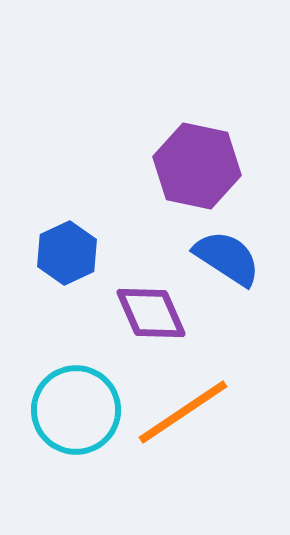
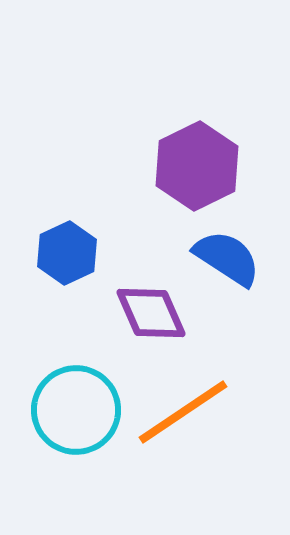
purple hexagon: rotated 22 degrees clockwise
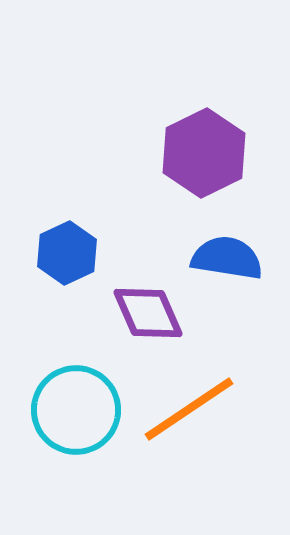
purple hexagon: moved 7 px right, 13 px up
blue semicircle: rotated 24 degrees counterclockwise
purple diamond: moved 3 px left
orange line: moved 6 px right, 3 px up
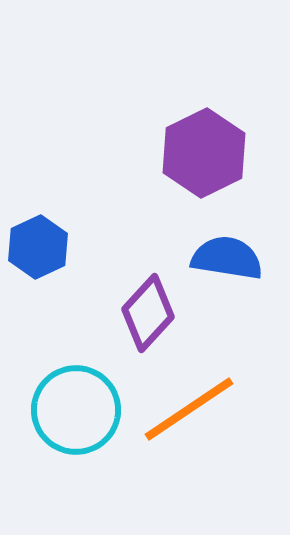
blue hexagon: moved 29 px left, 6 px up
purple diamond: rotated 66 degrees clockwise
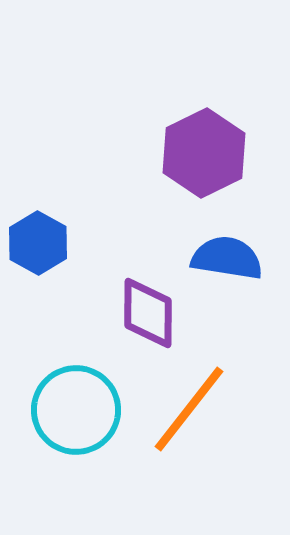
blue hexagon: moved 4 px up; rotated 6 degrees counterclockwise
purple diamond: rotated 42 degrees counterclockwise
orange line: rotated 18 degrees counterclockwise
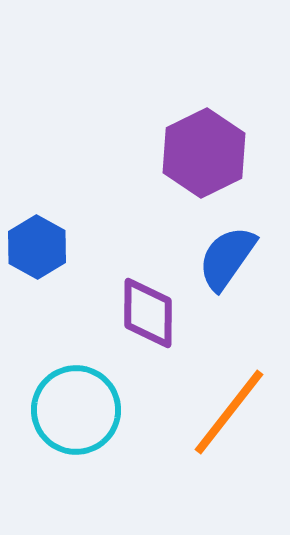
blue hexagon: moved 1 px left, 4 px down
blue semicircle: rotated 64 degrees counterclockwise
orange line: moved 40 px right, 3 px down
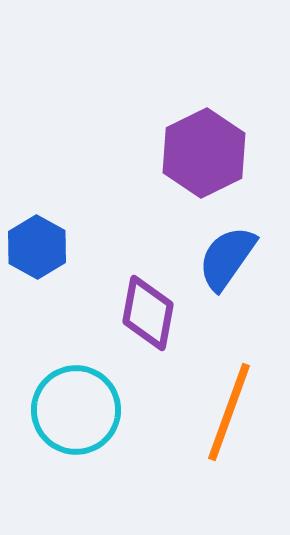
purple diamond: rotated 10 degrees clockwise
orange line: rotated 18 degrees counterclockwise
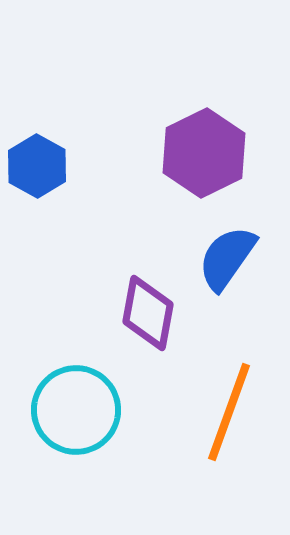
blue hexagon: moved 81 px up
